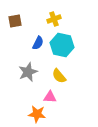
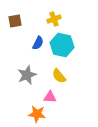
gray star: moved 1 px left, 3 px down
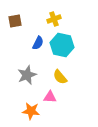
yellow semicircle: moved 1 px right, 1 px down
orange star: moved 6 px left, 3 px up
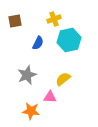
cyan hexagon: moved 7 px right, 5 px up; rotated 25 degrees counterclockwise
yellow semicircle: moved 3 px right, 2 px down; rotated 91 degrees clockwise
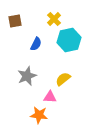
yellow cross: rotated 24 degrees counterclockwise
blue semicircle: moved 2 px left, 1 px down
gray star: moved 1 px down
orange star: moved 8 px right, 4 px down
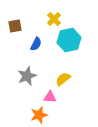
brown square: moved 5 px down
orange star: rotated 24 degrees counterclockwise
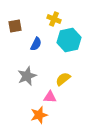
yellow cross: rotated 24 degrees counterclockwise
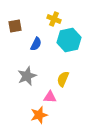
yellow semicircle: rotated 28 degrees counterclockwise
